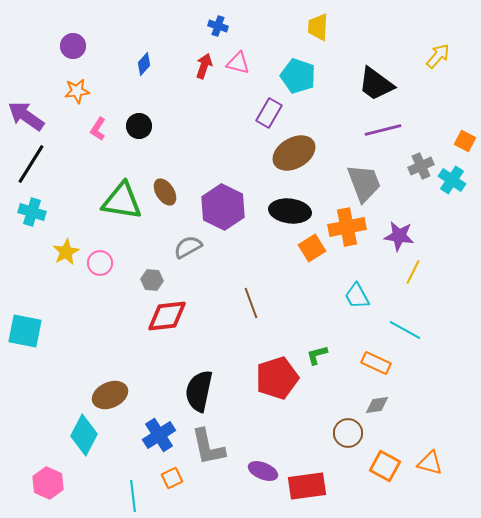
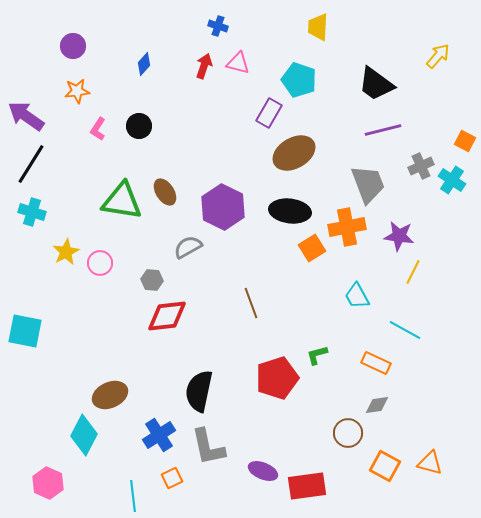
cyan pentagon at (298, 76): moved 1 px right, 4 px down
gray trapezoid at (364, 183): moved 4 px right, 1 px down
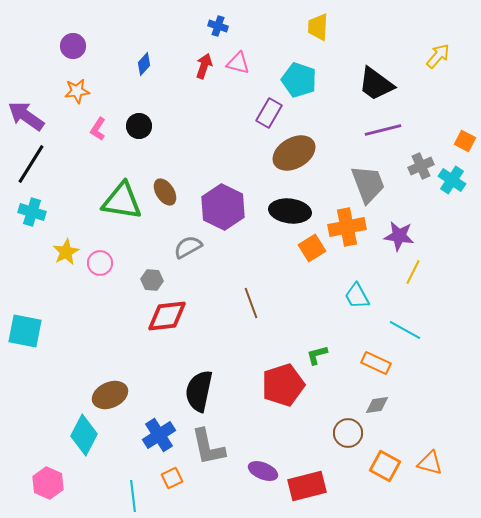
red pentagon at (277, 378): moved 6 px right, 7 px down
red rectangle at (307, 486): rotated 6 degrees counterclockwise
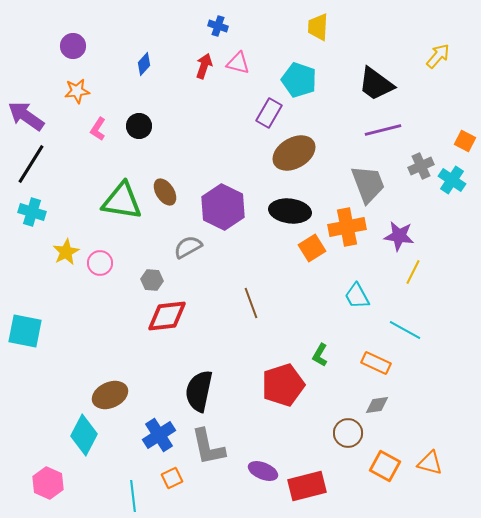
green L-shape at (317, 355): moved 3 px right; rotated 45 degrees counterclockwise
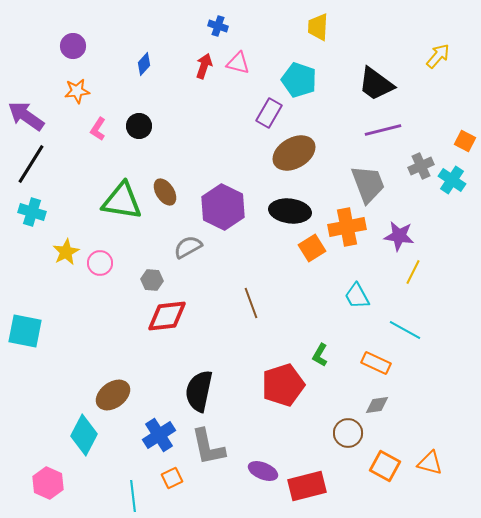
brown ellipse at (110, 395): moved 3 px right; rotated 12 degrees counterclockwise
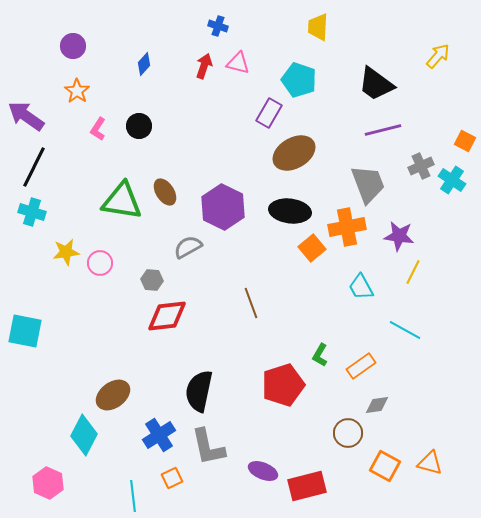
orange star at (77, 91): rotated 30 degrees counterclockwise
black line at (31, 164): moved 3 px right, 3 px down; rotated 6 degrees counterclockwise
orange square at (312, 248): rotated 8 degrees counterclockwise
yellow star at (66, 252): rotated 20 degrees clockwise
cyan trapezoid at (357, 296): moved 4 px right, 9 px up
orange rectangle at (376, 363): moved 15 px left, 3 px down; rotated 60 degrees counterclockwise
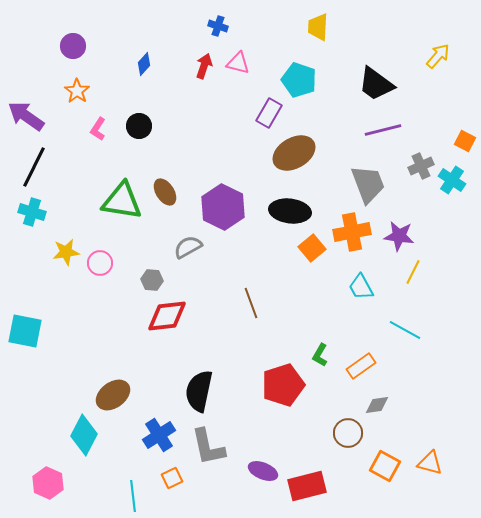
orange cross at (347, 227): moved 5 px right, 5 px down
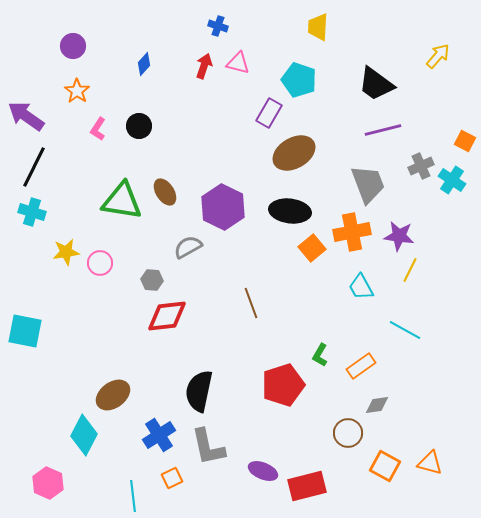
yellow line at (413, 272): moved 3 px left, 2 px up
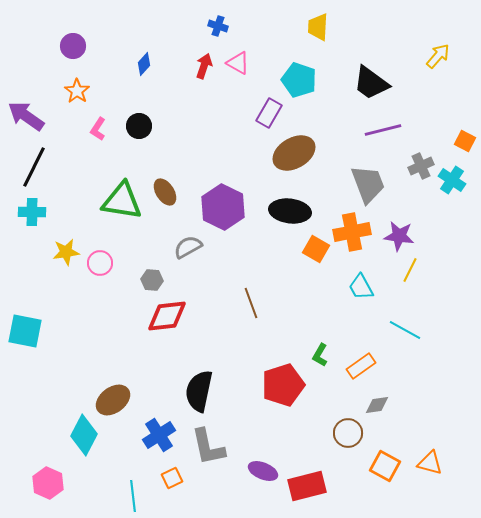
pink triangle at (238, 63): rotated 15 degrees clockwise
black trapezoid at (376, 84): moved 5 px left, 1 px up
cyan cross at (32, 212): rotated 16 degrees counterclockwise
orange square at (312, 248): moved 4 px right, 1 px down; rotated 20 degrees counterclockwise
brown ellipse at (113, 395): moved 5 px down
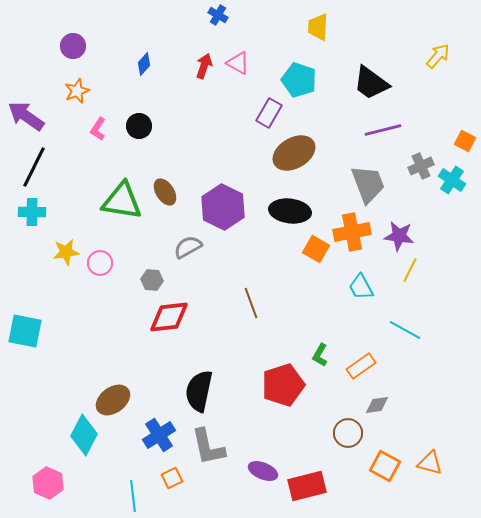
blue cross at (218, 26): moved 11 px up; rotated 12 degrees clockwise
orange star at (77, 91): rotated 15 degrees clockwise
red diamond at (167, 316): moved 2 px right, 1 px down
